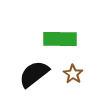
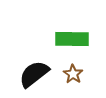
green rectangle: moved 12 px right
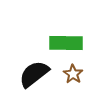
green rectangle: moved 6 px left, 4 px down
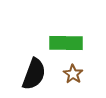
black semicircle: rotated 148 degrees clockwise
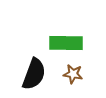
brown star: rotated 24 degrees counterclockwise
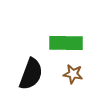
black semicircle: moved 3 px left
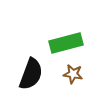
green rectangle: rotated 16 degrees counterclockwise
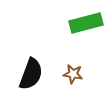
green rectangle: moved 20 px right, 20 px up
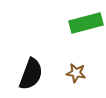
brown star: moved 3 px right, 1 px up
